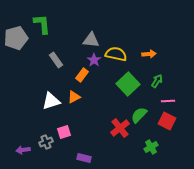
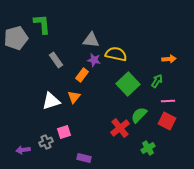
orange arrow: moved 20 px right, 5 px down
purple star: rotated 24 degrees counterclockwise
orange triangle: rotated 24 degrees counterclockwise
green cross: moved 3 px left, 1 px down
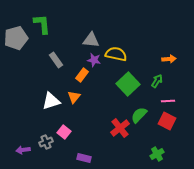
pink square: rotated 32 degrees counterclockwise
green cross: moved 9 px right, 6 px down
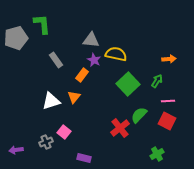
purple star: rotated 16 degrees clockwise
purple arrow: moved 7 px left
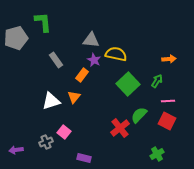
green L-shape: moved 1 px right, 2 px up
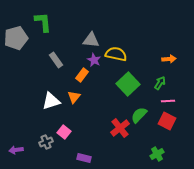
green arrow: moved 3 px right, 2 px down
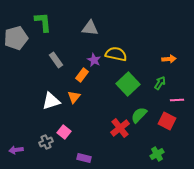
gray triangle: moved 1 px left, 12 px up
pink line: moved 9 px right, 1 px up
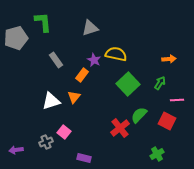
gray triangle: rotated 24 degrees counterclockwise
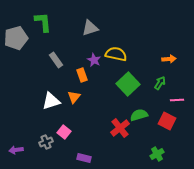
orange rectangle: rotated 56 degrees counterclockwise
green semicircle: rotated 30 degrees clockwise
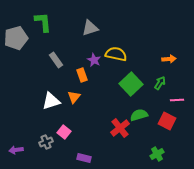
green square: moved 3 px right
